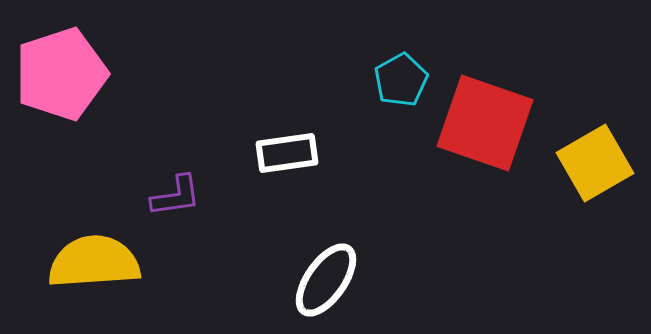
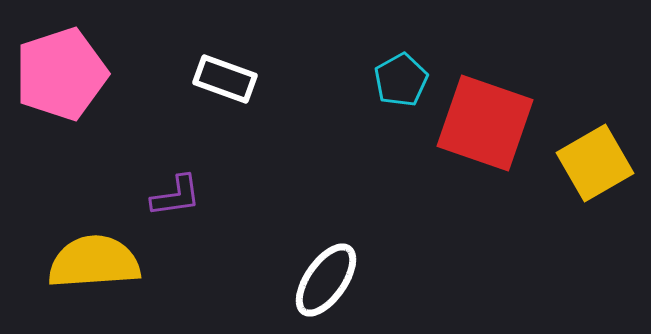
white rectangle: moved 62 px left, 74 px up; rotated 28 degrees clockwise
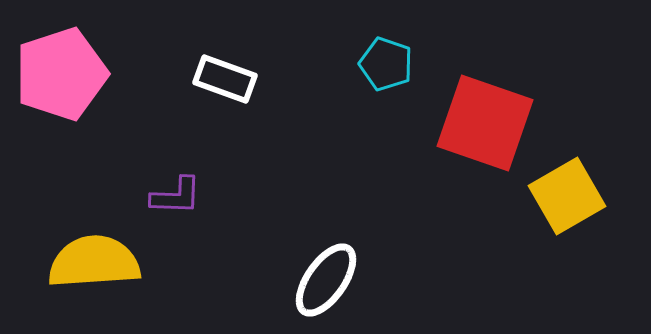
cyan pentagon: moved 15 px left, 16 px up; rotated 24 degrees counterclockwise
yellow square: moved 28 px left, 33 px down
purple L-shape: rotated 10 degrees clockwise
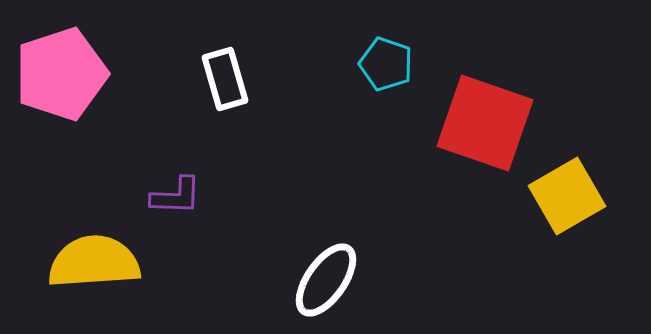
white rectangle: rotated 54 degrees clockwise
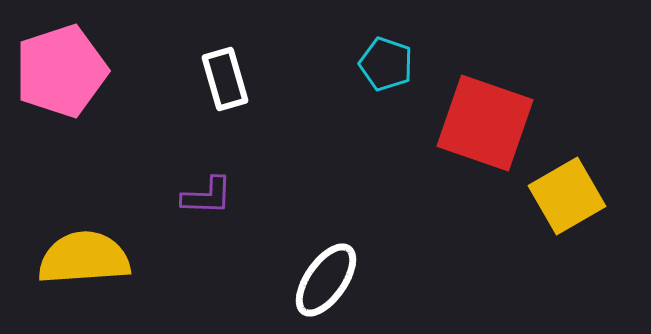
pink pentagon: moved 3 px up
purple L-shape: moved 31 px right
yellow semicircle: moved 10 px left, 4 px up
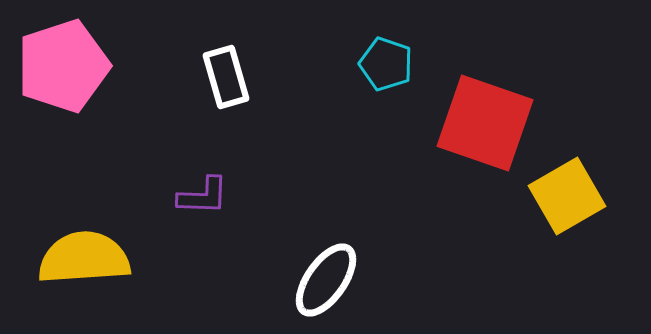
pink pentagon: moved 2 px right, 5 px up
white rectangle: moved 1 px right, 2 px up
purple L-shape: moved 4 px left
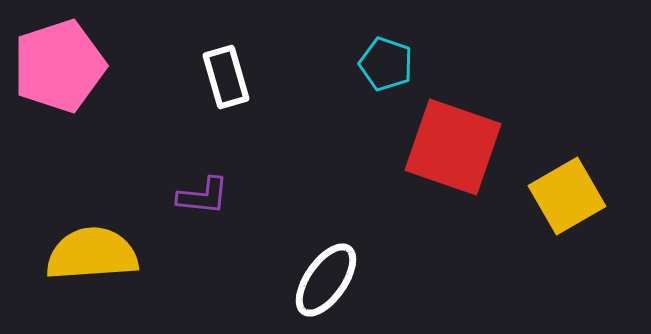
pink pentagon: moved 4 px left
red square: moved 32 px left, 24 px down
purple L-shape: rotated 4 degrees clockwise
yellow semicircle: moved 8 px right, 4 px up
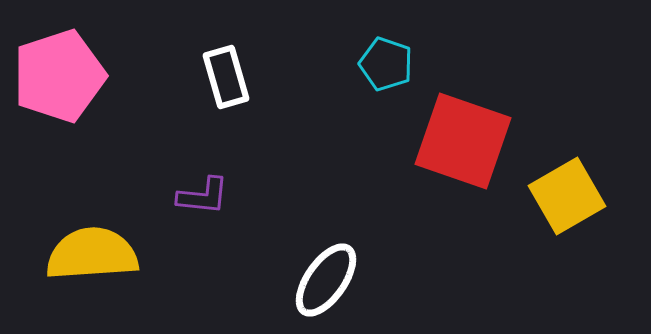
pink pentagon: moved 10 px down
red square: moved 10 px right, 6 px up
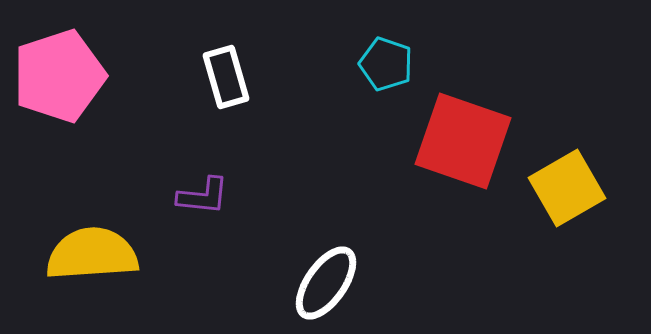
yellow square: moved 8 px up
white ellipse: moved 3 px down
